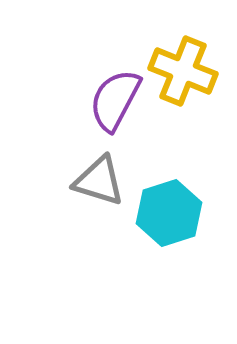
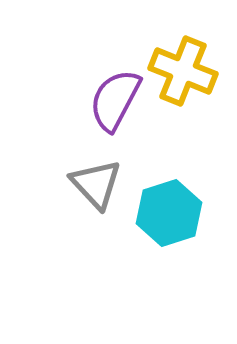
gray triangle: moved 3 px left, 3 px down; rotated 30 degrees clockwise
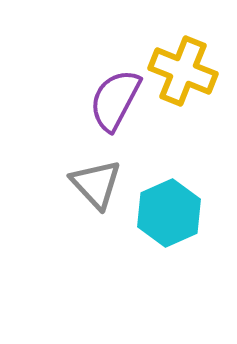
cyan hexagon: rotated 6 degrees counterclockwise
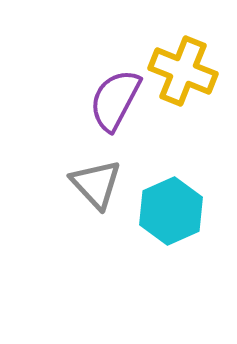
cyan hexagon: moved 2 px right, 2 px up
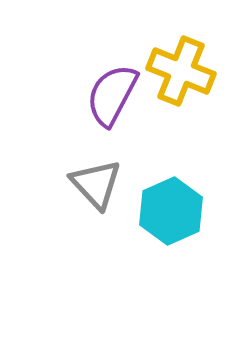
yellow cross: moved 2 px left
purple semicircle: moved 3 px left, 5 px up
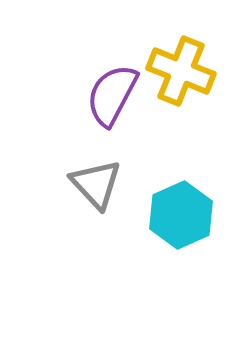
cyan hexagon: moved 10 px right, 4 px down
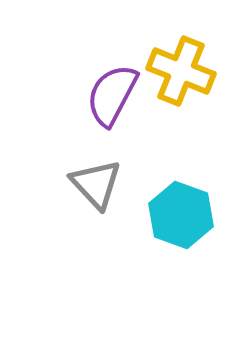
cyan hexagon: rotated 16 degrees counterclockwise
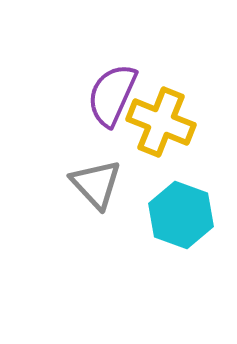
yellow cross: moved 20 px left, 51 px down
purple semicircle: rotated 4 degrees counterclockwise
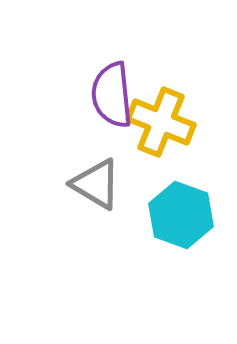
purple semicircle: rotated 30 degrees counterclockwise
gray triangle: rotated 16 degrees counterclockwise
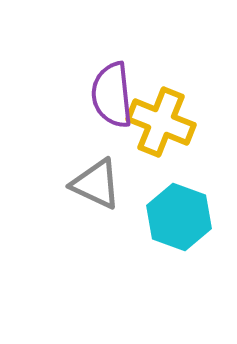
gray triangle: rotated 6 degrees counterclockwise
cyan hexagon: moved 2 px left, 2 px down
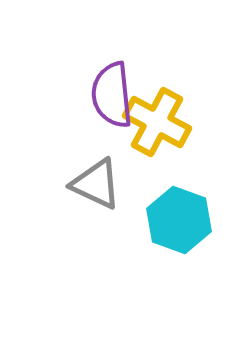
yellow cross: moved 4 px left; rotated 6 degrees clockwise
cyan hexagon: moved 3 px down
